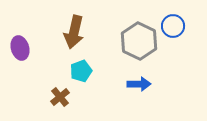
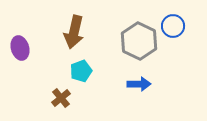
brown cross: moved 1 px right, 1 px down
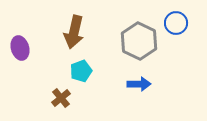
blue circle: moved 3 px right, 3 px up
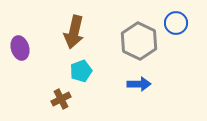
brown cross: moved 1 px down; rotated 12 degrees clockwise
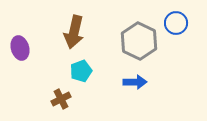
blue arrow: moved 4 px left, 2 px up
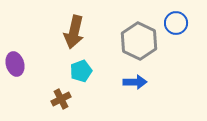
purple ellipse: moved 5 px left, 16 px down
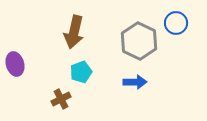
cyan pentagon: moved 1 px down
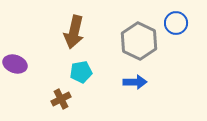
purple ellipse: rotated 55 degrees counterclockwise
cyan pentagon: rotated 10 degrees clockwise
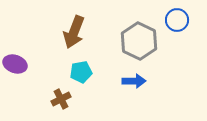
blue circle: moved 1 px right, 3 px up
brown arrow: rotated 8 degrees clockwise
blue arrow: moved 1 px left, 1 px up
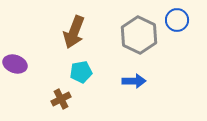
gray hexagon: moved 6 px up
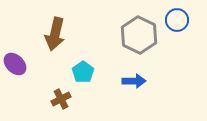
brown arrow: moved 19 px left, 2 px down; rotated 8 degrees counterclockwise
purple ellipse: rotated 25 degrees clockwise
cyan pentagon: moved 2 px right; rotated 25 degrees counterclockwise
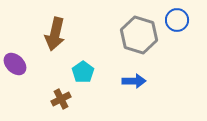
gray hexagon: rotated 9 degrees counterclockwise
